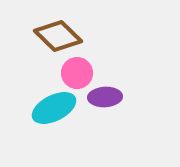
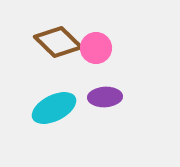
brown diamond: moved 6 px down
pink circle: moved 19 px right, 25 px up
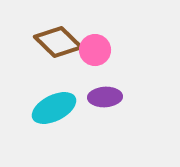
pink circle: moved 1 px left, 2 px down
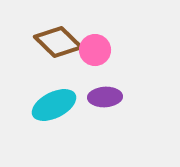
cyan ellipse: moved 3 px up
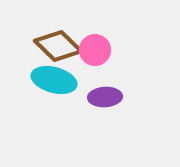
brown diamond: moved 4 px down
cyan ellipse: moved 25 px up; rotated 42 degrees clockwise
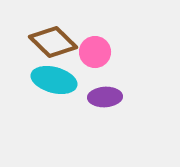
brown diamond: moved 5 px left, 4 px up
pink circle: moved 2 px down
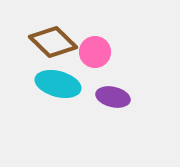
cyan ellipse: moved 4 px right, 4 px down
purple ellipse: moved 8 px right; rotated 16 degrees clockwise
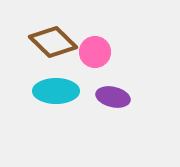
cyan ellipse: moved 2 px left, 7 px down; rotated 15 degrees counterclockwise
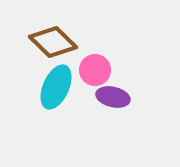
pink circle: moved 18 px down
cyan ellipse: moved 4 px up; rotated 66 degrees counterclockwise
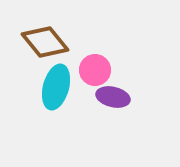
brown diamond: moved 8 px left; rotated 6 degrees clockwise
cyan ellipse: rotated 9 degrees counterclockwise
